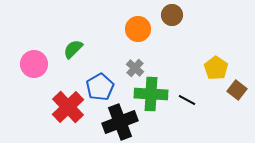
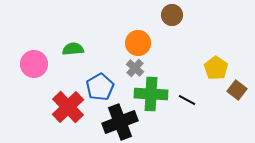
orange circle: moved 14 px down
green semicircle: rotated 40 degrees clockwise
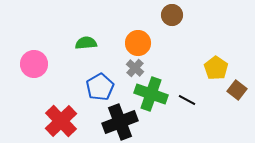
green semicircle: moved 13 px right, 6 px up
green cross: rotated 16 degrees clockwise
red cross: moved 7 px left, 14 px down
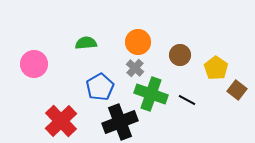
brown circle: moved 8 px right, 40 px down
orange circle: moved 1 px up
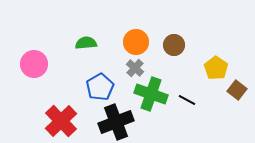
orange circle: moved 2 px left
brown circle: moved 6 px left, 10 px up
black cross: moved 4 px left
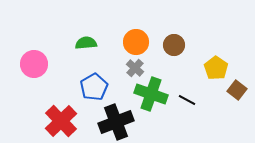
blue pentagon: moved 6 px left
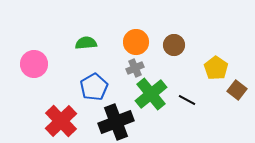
gray cross: rotated 24 degrees clockwise
green cross: rotated 32 degrees clockwise
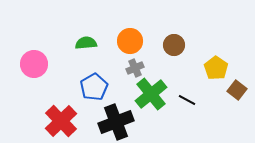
orange circle: moved 6 px left, 1 px up
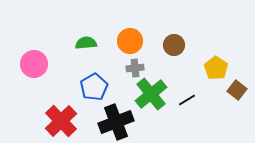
gray cross: rotated 18 degrees clockwise
black line: rotated 60 degrees counterclockwise
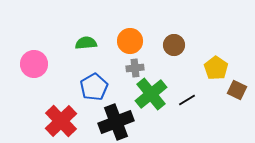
brown square: rotated 12 degrees counterclockwise
